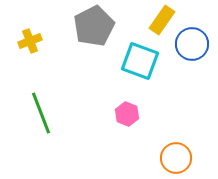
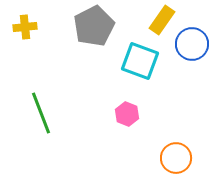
yellow cross: moved 5 px left, 14 px up; rotated 15 degrees clockwise
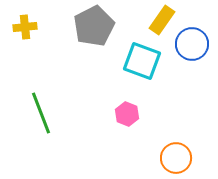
cyan square: moved 2 px right
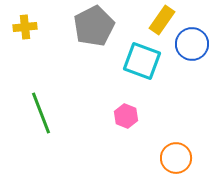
pink hexagon: moved 1 px left, 2 px down
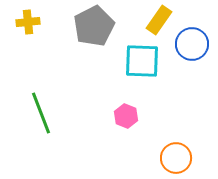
yellow rectangle: moved 3 px left
yellow cross: moved 3 px right, 5 px up
cyan square: rotated 18 degrees counterclockwise
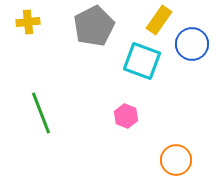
cyan square: rotated 18 degrees clockwise
orange circle: moved 2 px down
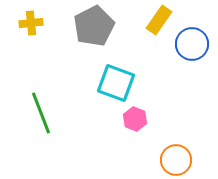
yellow cross: moved 3 px right, 1 px down
cyan square: moved 26 px left, 22 px down
pink hexagon: moved 9 px right, 3 px down
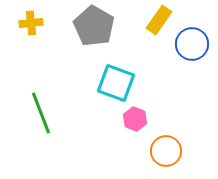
gray pentagon: rotated 15 degrees counterclockwise
orange circle: moved 10 px left, 9 px up
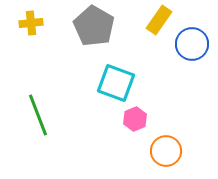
green line: moved 3 px left, 2 px down
pink hexagon: rotated 15 degrees clockwise
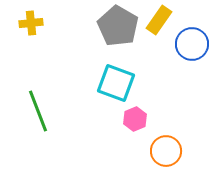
gray pentagon: moved 24 px right
green line: moved 4 px up
